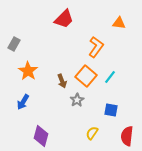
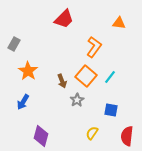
orange L-shape: moved 2 px left
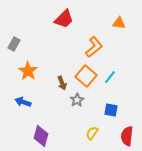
orange L-shape: rotated 15 degrees clockwise
brown arrow: moved 2 px down
blue arrow: rotated 77 degrees clockwise
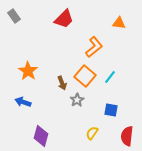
gray rectangle: moved 28 px up; rotated 64 degrees counterclockwise
orange square: moved 1 px left
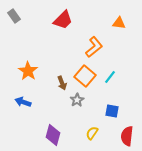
red trapezoid: moved 1 px left, 1 px down
blue square: moved 1 px right, 1 px down
purple diamond: moved 12 px right, 1 px up
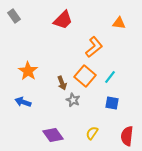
gray star: moved 4 px left; rotated 16 degrees counterclockwise
blue square: moved 8 px up
purple diamond: rotated 50 degrees counterclockwise
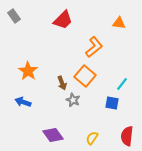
cyan line: moved 12 px right, 7 px down
yellow semicircle: moved 5 px down
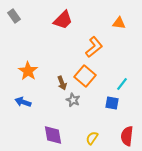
purple diamond: rotated 25 degrees clockwise
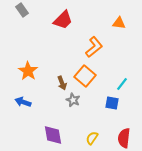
gray rectangle: moved 8 px right, 6 px up
red semicircle: moved 3 px left, 2 px down
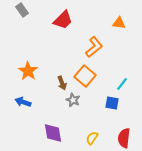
purple diamond: moved 2 px up
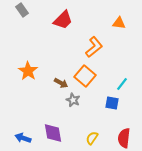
brown arrow: moved 1 px left; rotated 40 degrees counterclockwise
blue arrow: moved 36 px down
